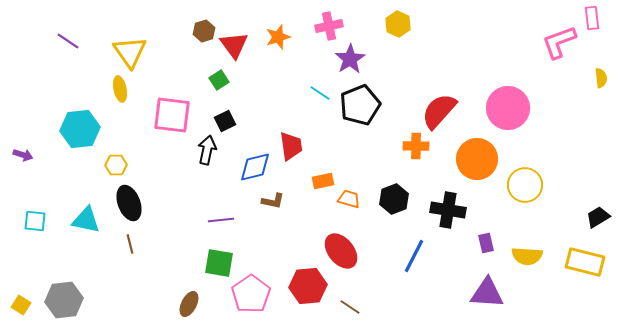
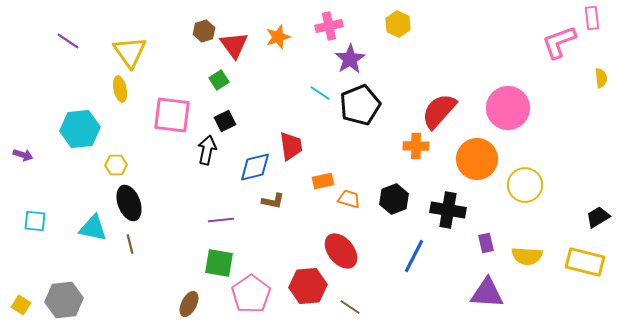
cyan triangle at (86, 220): moved 7 px right, 8 px down
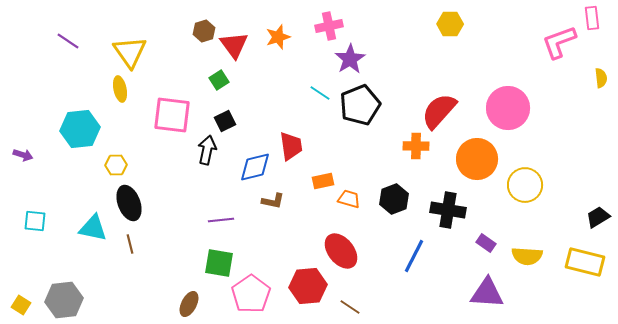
yellow hexagon at (398, 24): moved 52 px right; rotated 25 degrees counterclockwise
purple rectangle at (486, 243): rotated 42 degrees counterclockwise
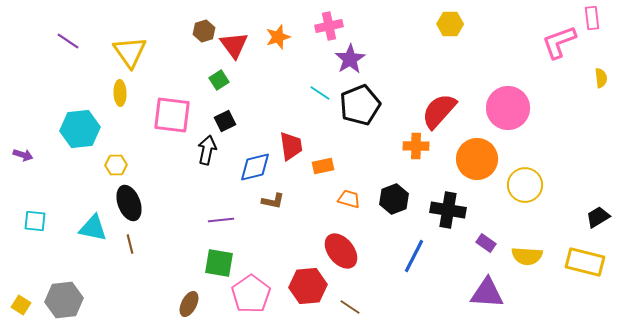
yellow ellipse at (120, 89): moved 4 px down; rotated 10 degrees clockwise
orange rectangle at (323, 181): moved 15 px up
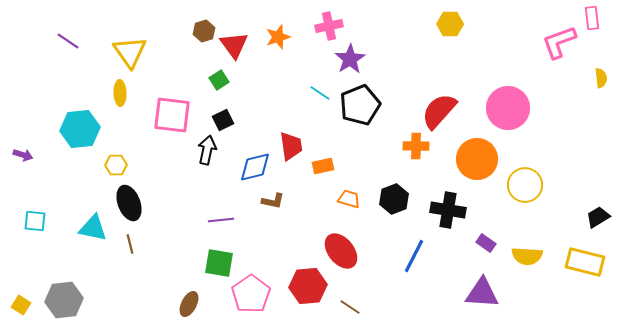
black square at (225, 121): moved 2 px left, 1 px up
purple triangle at (487, 293): moved 5 px left
